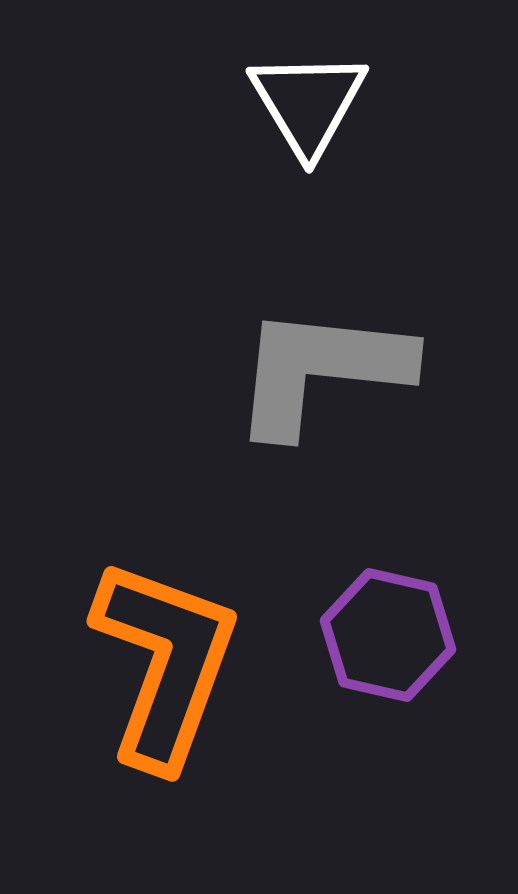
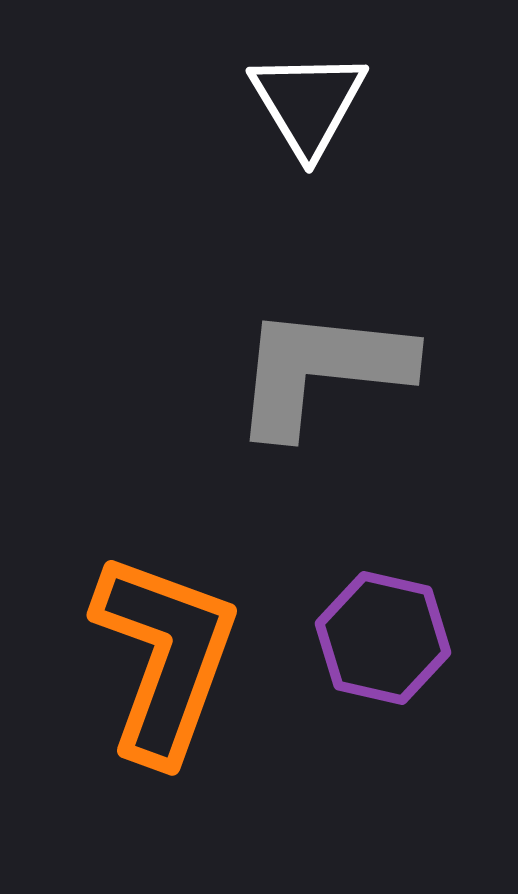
purple hexagon: moved 5 px left, 3 px down
orange L-shape: moved 6 px up
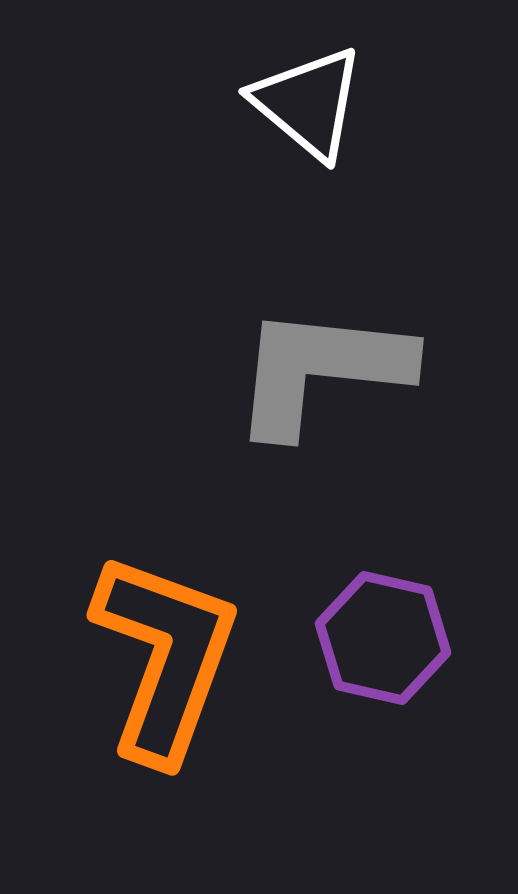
white triangle: rotated 19 degrees counterclockwise
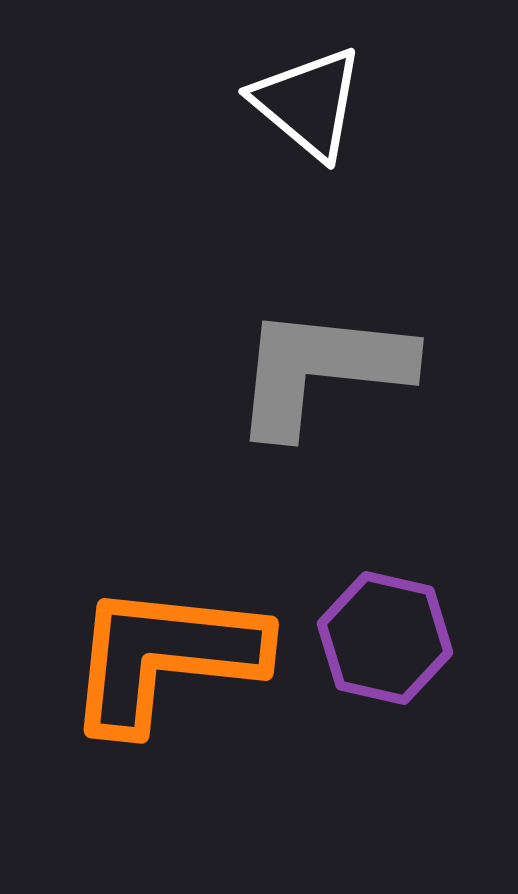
purple hexagon: moved 2 px right
orange L-shape: rotated 104 degrees counterclockwise
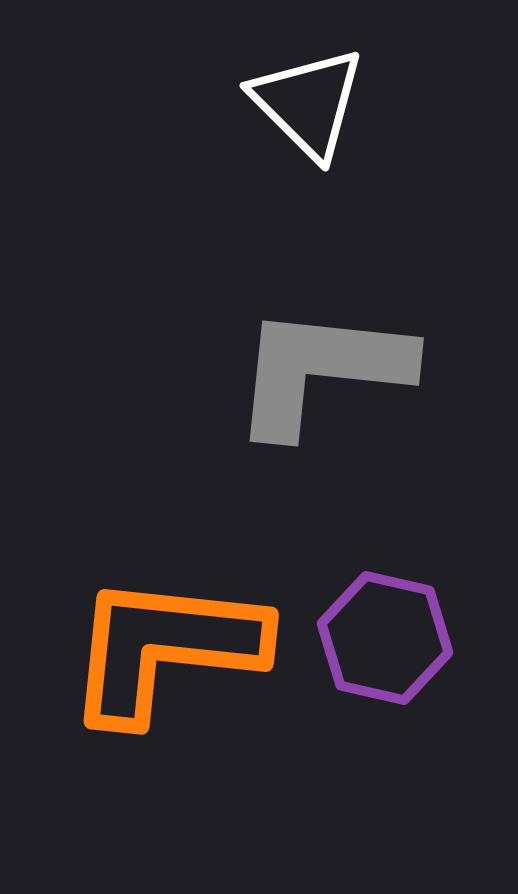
white triangle: rotated 5 degrees clockwise
orange L-shape: moved 9 px up
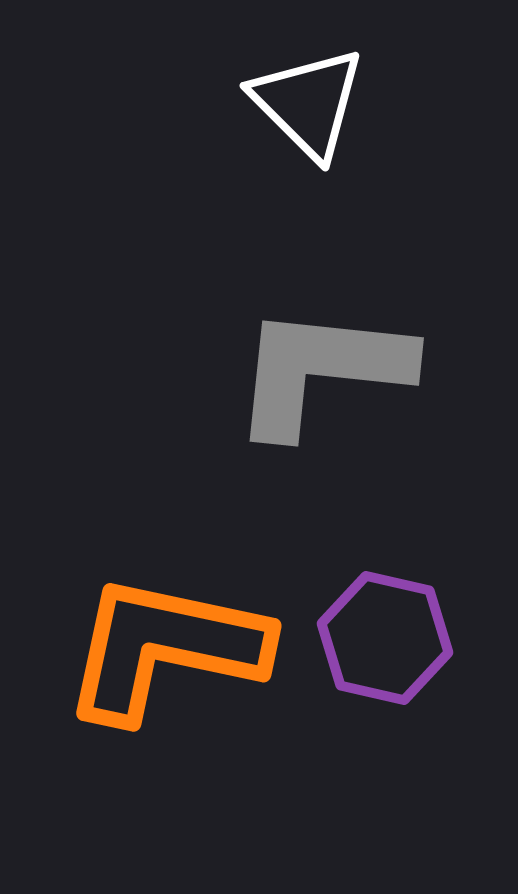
orange L-shape: rotated 6 degrees clockwise
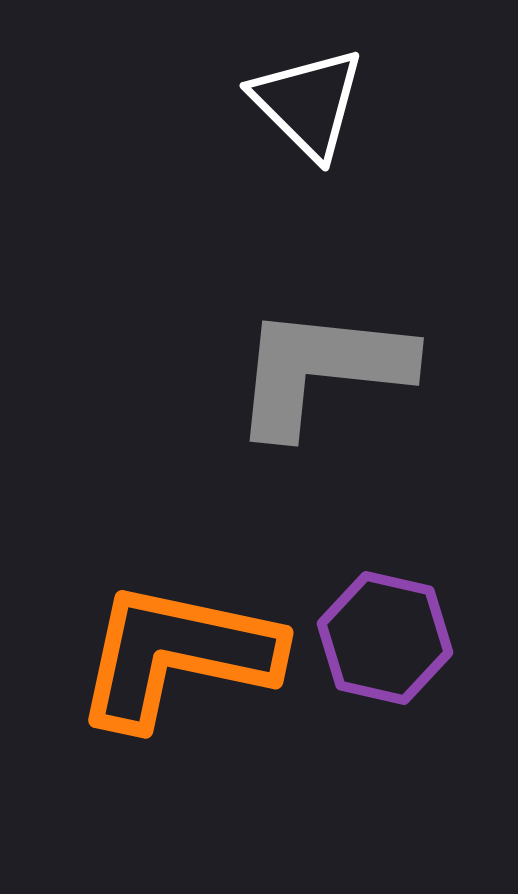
orange L-shape: moved 12 px right, 7 px down
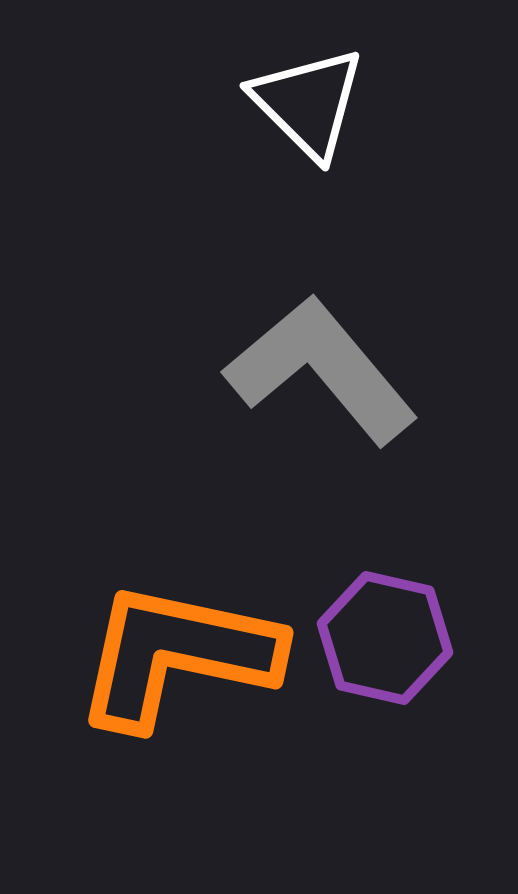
gray L-shape: rotated 44 degrees clockwise
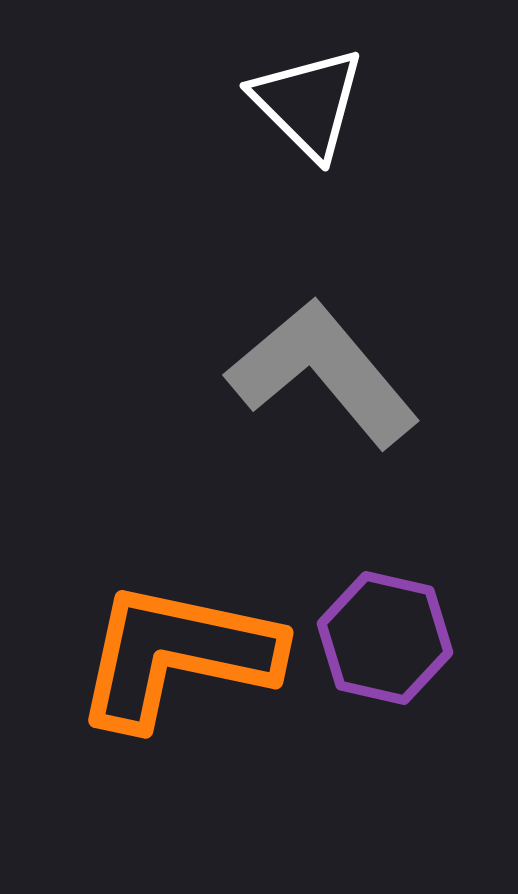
gray L-shape: moved 2 px right, 3 px down
